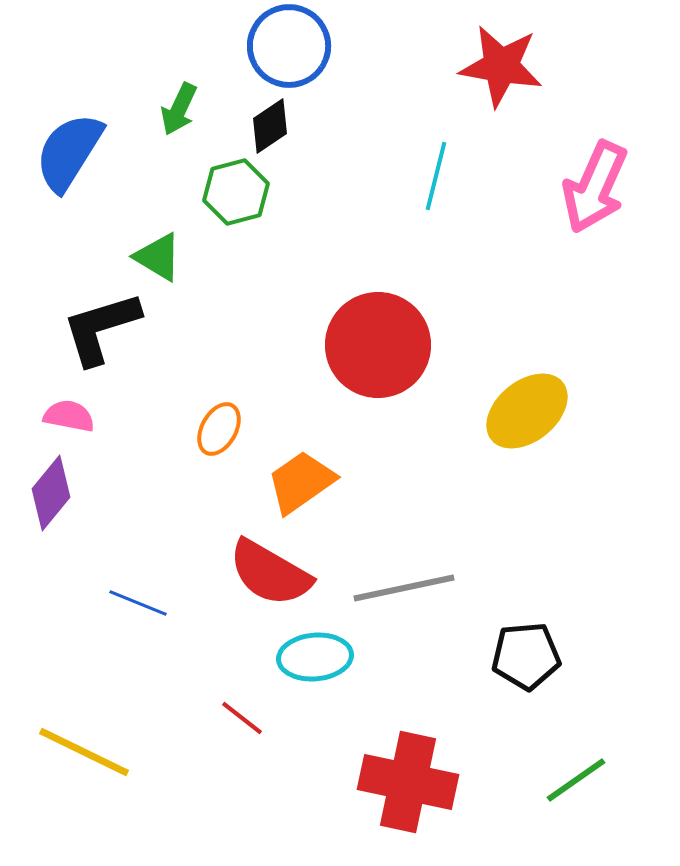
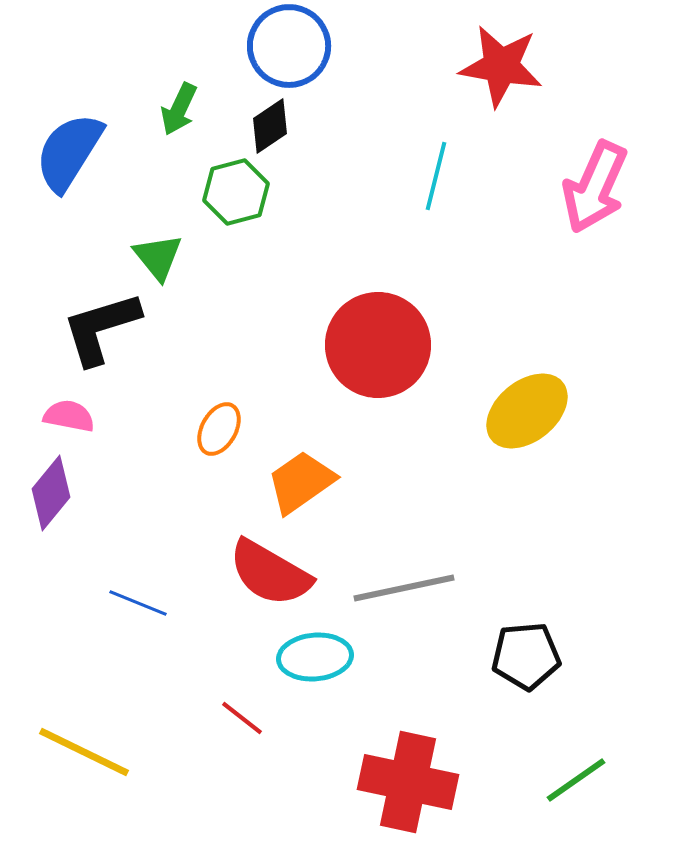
green triangle: rotated 20 degrees clockwise
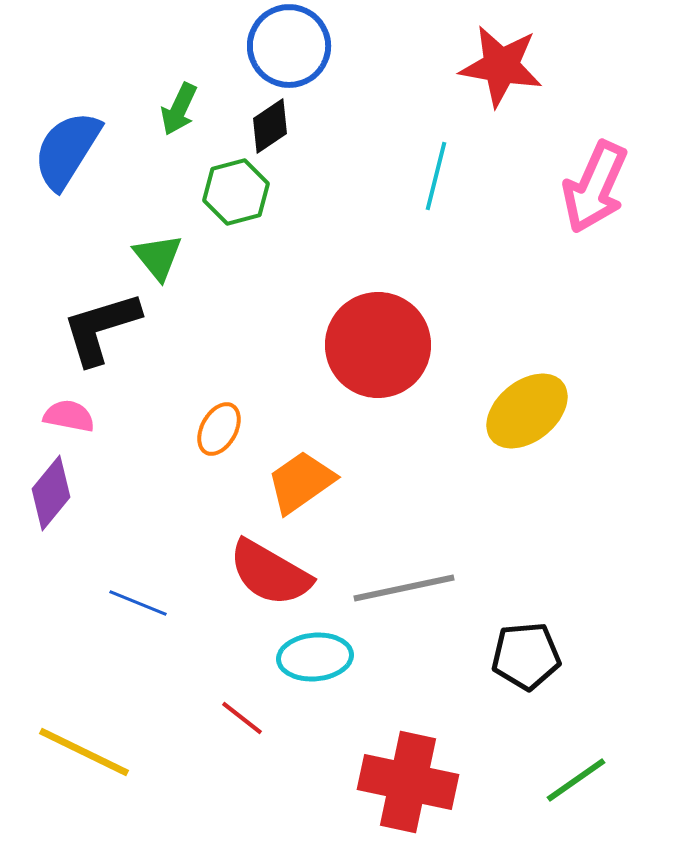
blue semicircle: moved 2 px left, 2 px up
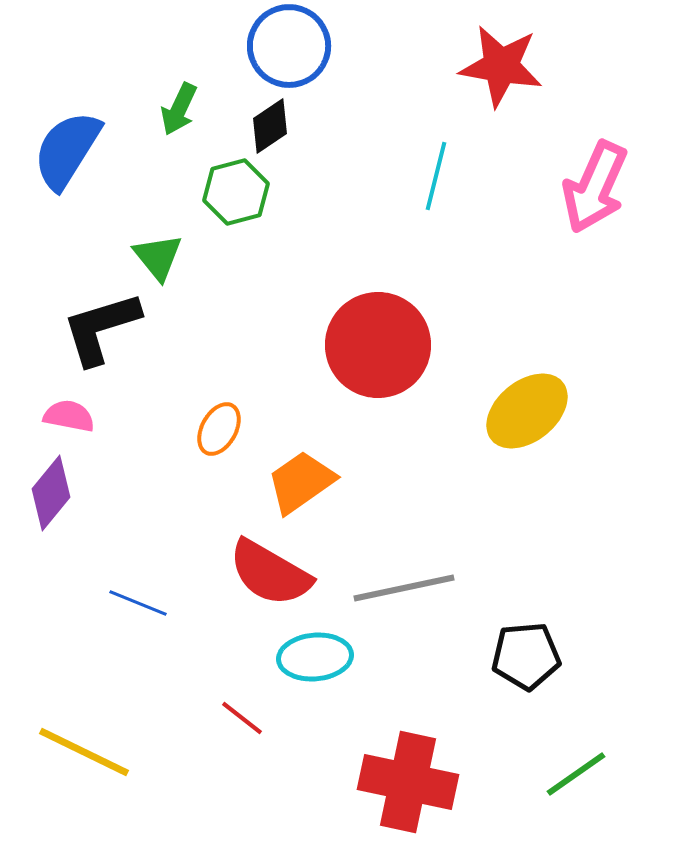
green line: moved 6 px up
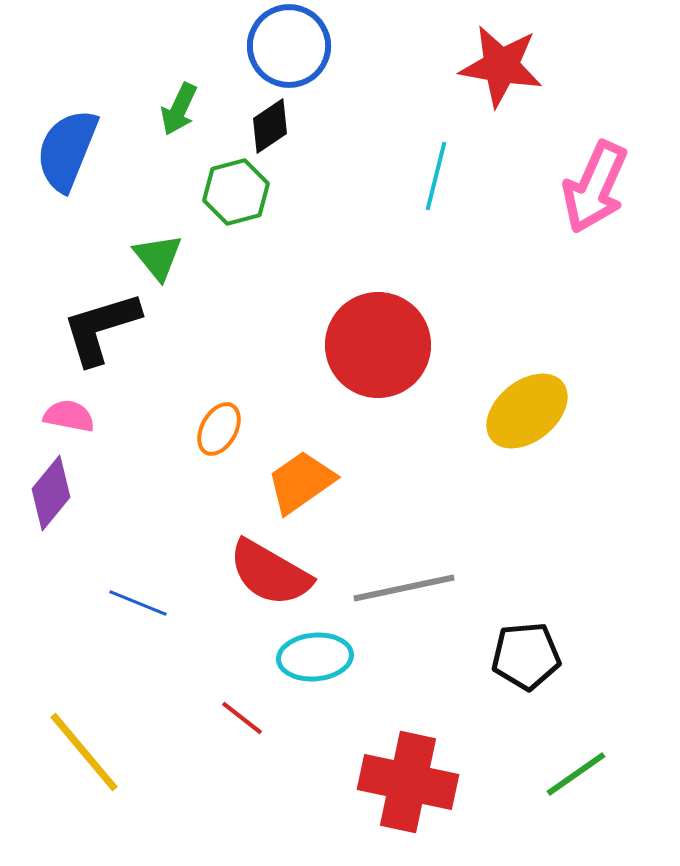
blue semicircle: rotated 10 degrees counterclockwise
yellow line: rotated 24 degrees clockwise
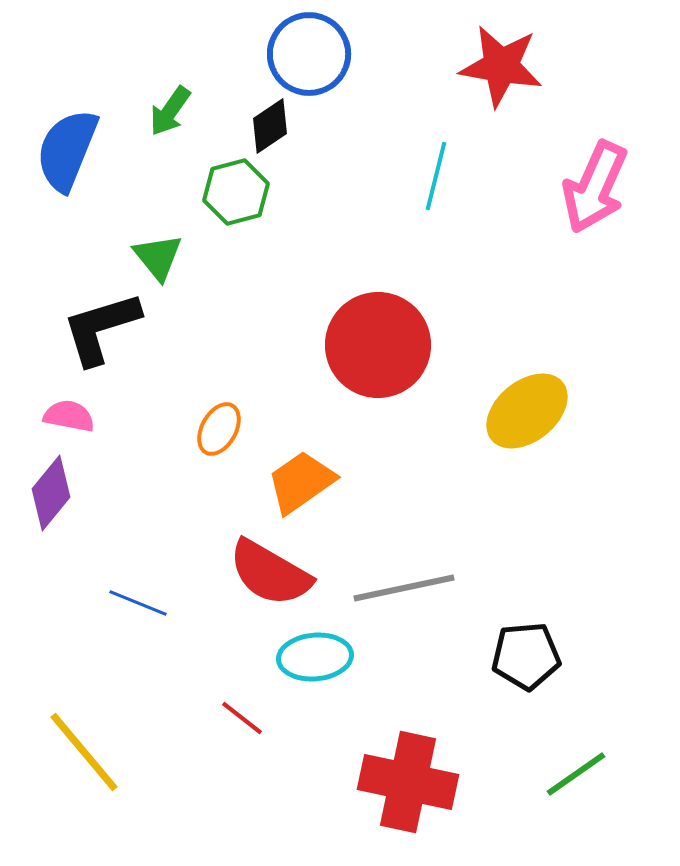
blue circle: moved 20 px right, 8 px down
green arrow: moved 9 px left, 2 px down; rotated 10 degrees clockwise
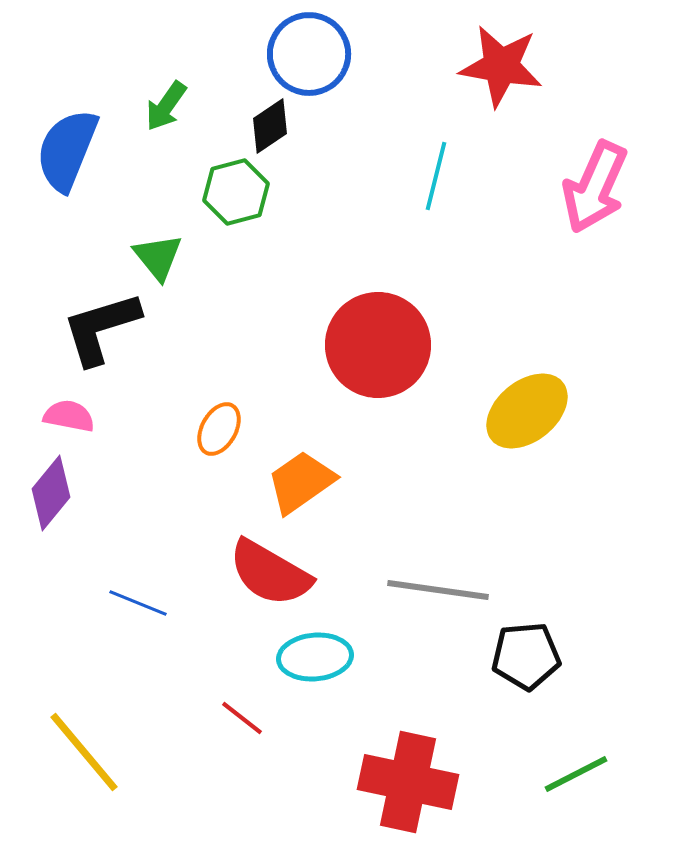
green arrow: moved 4 px left, 5 px up
gray line: moved 34 px right, 2 px down; rotated 20 degrees clockwise
green line: rotated 8 degrees clockwise
